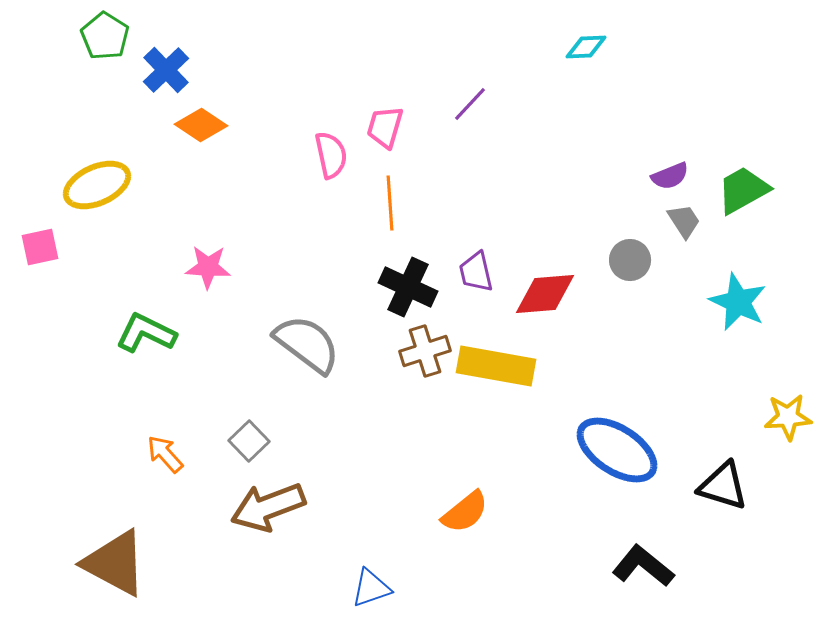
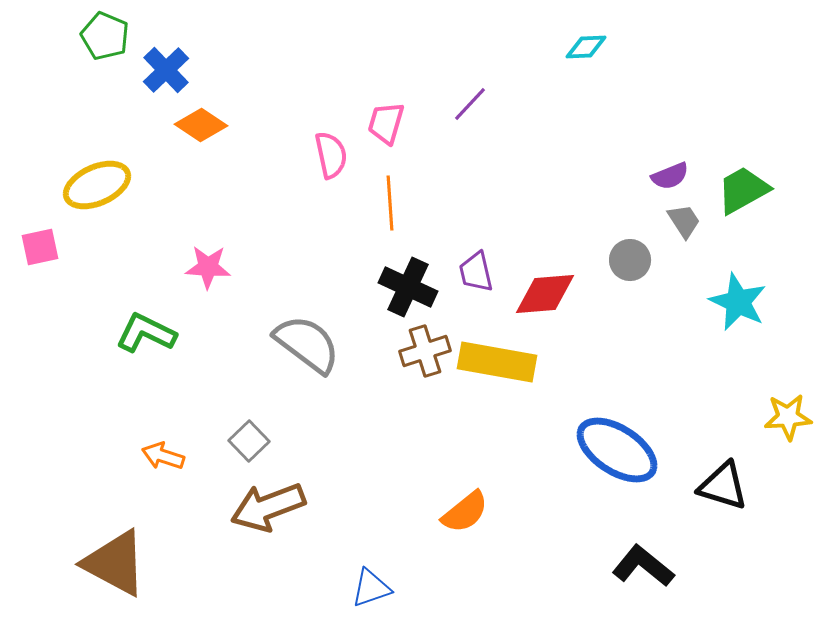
green pentagon: rotated 9 degrees counterclockwise
pink trapezoid: moved 1 px right, 4 px up
yellow rectangle: moved 1 px right, 4 px up
orange arrow: moved 2 px left, 2 px down; rotated 30 degrees counterclockwise
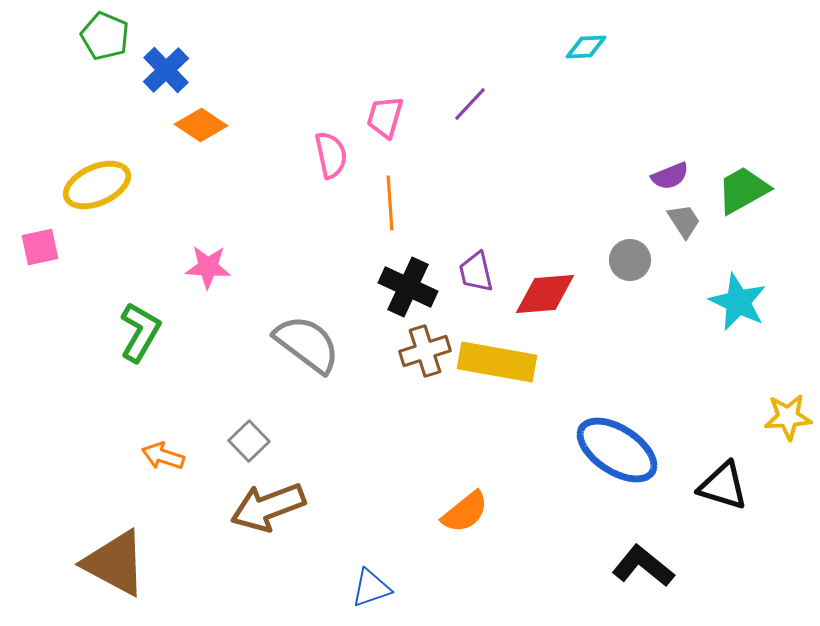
pink trapezoid: moved 1 px left, 6 px up
green L-shape: moved 6 px left, 1 px up; rotated 94 degrees clockwise
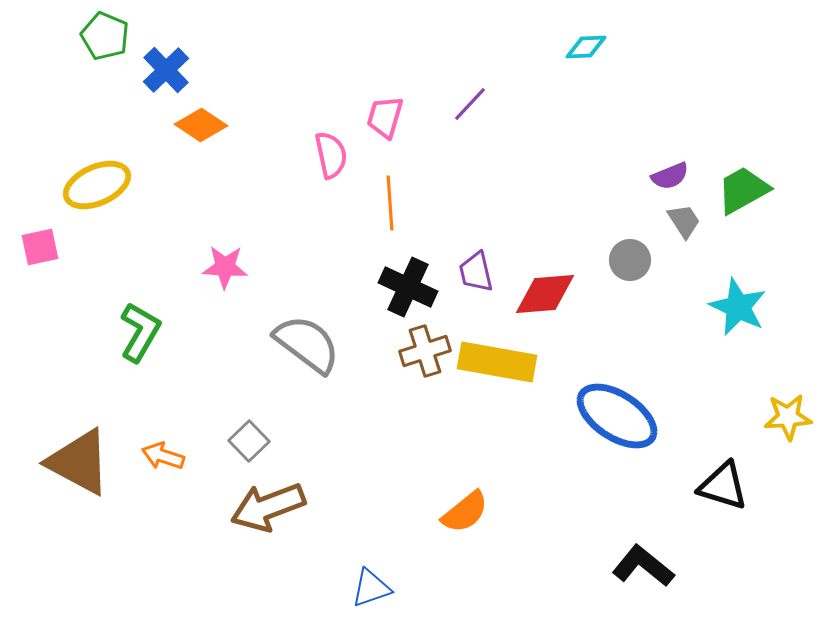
pink star: moved 17 px right
cyan star: moved 5 px down
blue ellipse: moved 34 px up
brown triangle: moved 36 px left, 101 px up
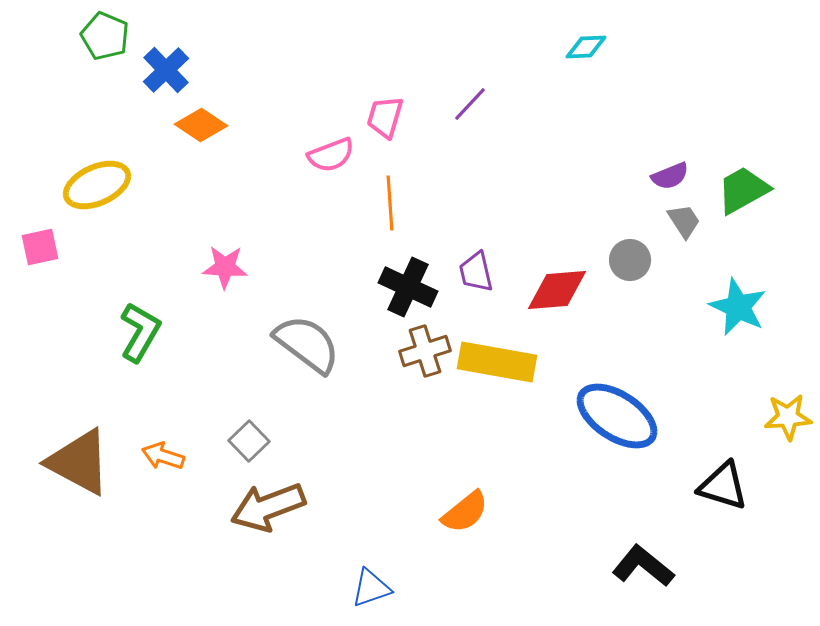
pink semicircle: rotated 81 degrees clockwise
red diamond: moved 12 px right, 4 px up
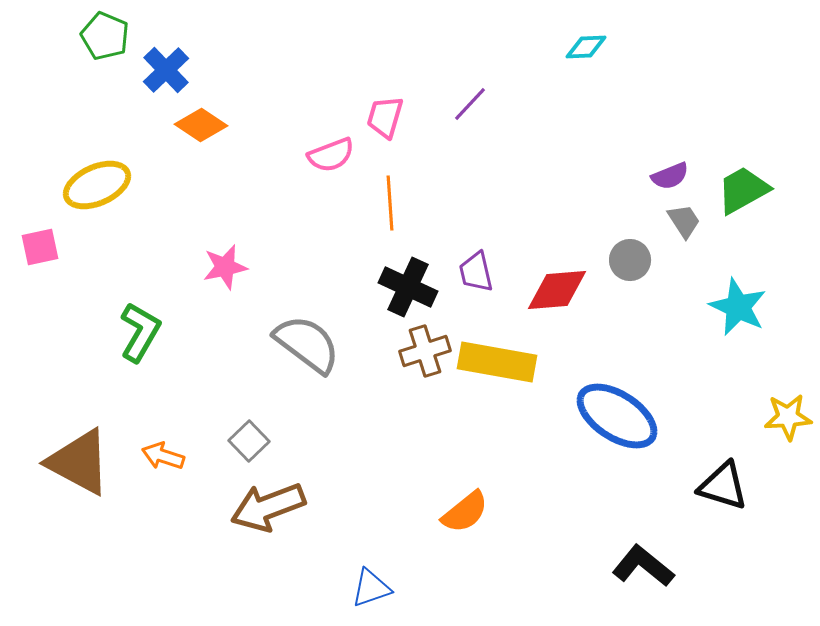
pink star: rotated 15 degrees counterclockwise
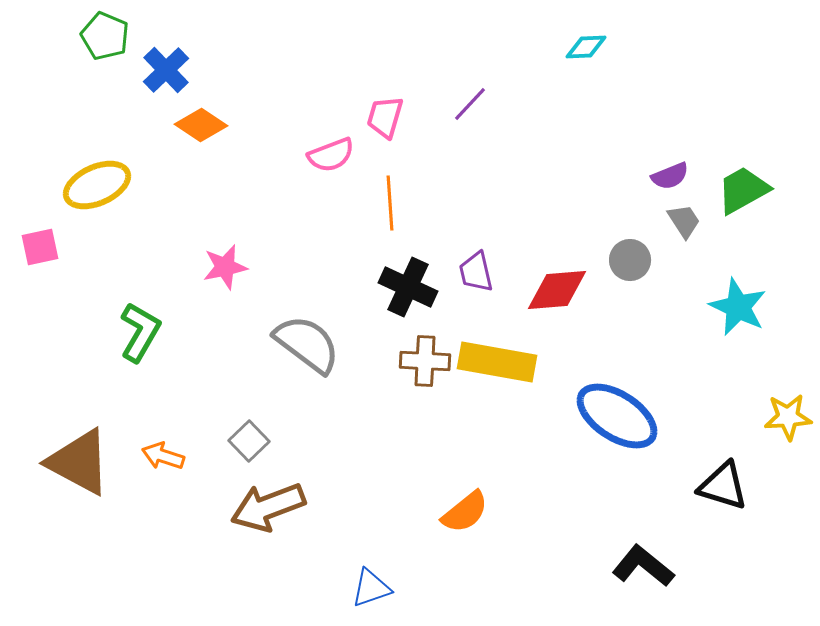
brown cross: moved 10 px down; rotated 21 degrees clockwise
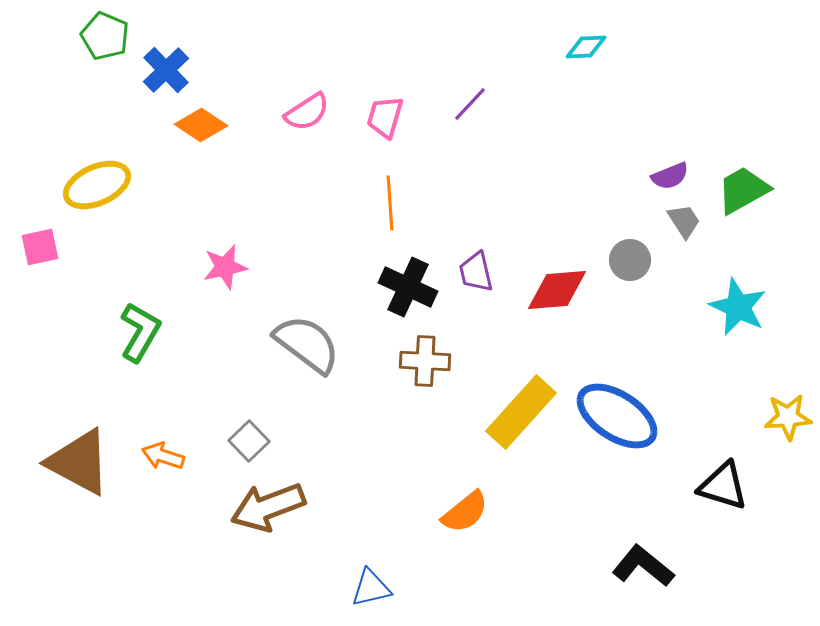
pink semicircle: moved 24 px left, 43 px up; rotated 12 degrees counterclockwise
yellow rectangle: moved 24 px right, 50 px down; rotated 58 degrees counterclockwise
blue triangle: rotated 6 degrees clockwise
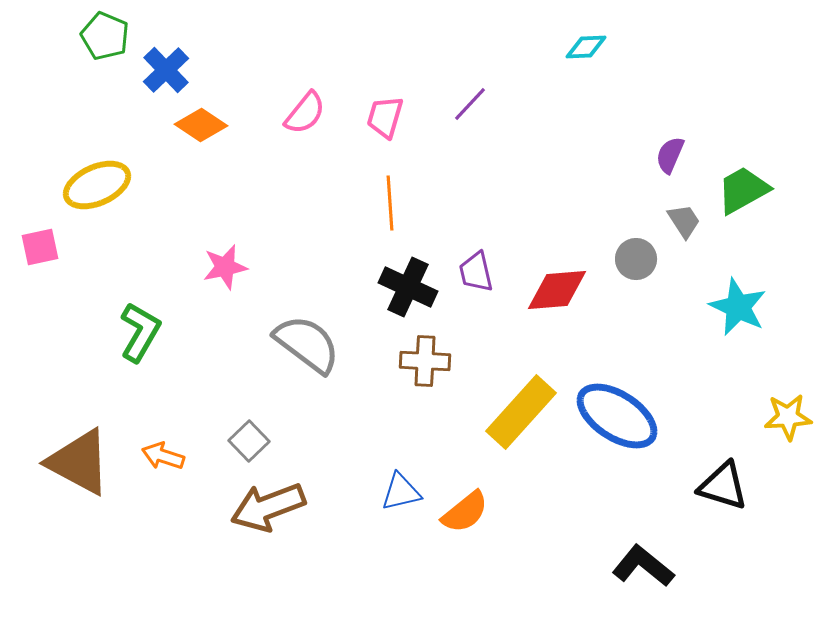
pink semicircle: moved 2 px left, 1 px down; rotated 18 degrees counterclockwise
purple semicircle: moved 21 px up; rotated 135 degrees clockwise
gray circle: moved 6 px right, 1 px up
blue triangle: moved 30 px right, 96 px up
